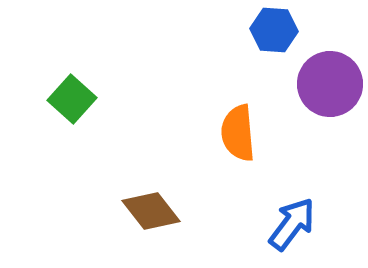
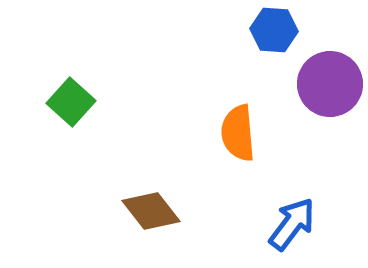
green square: moved 1 px left, 3 px down
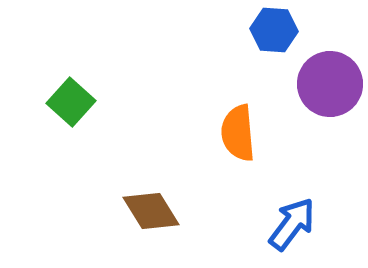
brown diamond: rotated 6 degrees clockwise
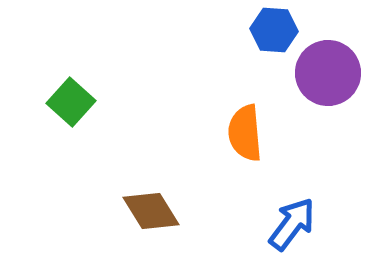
purple circle: moved 2 px left, 11 px up
orange semicircle: moved 7 px right
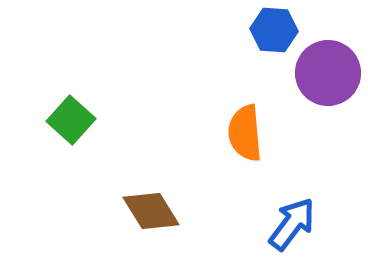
green square: moved 18 px down
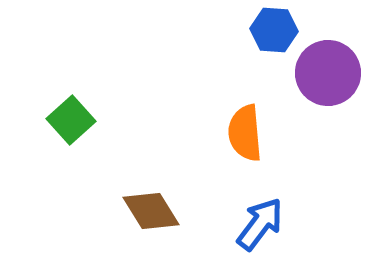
green square: rotated 6 degrees clockwise
blue arrow: moved 32 px left
